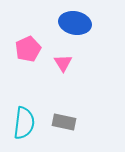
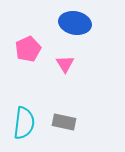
pink triangle: moved 2 px right, 1 px down
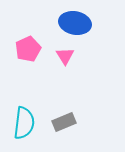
pink triangle: moved 8 px up
gray rectangle: rotated 35 degrees counterclockwise
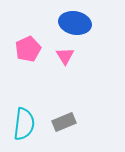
cyan semicircle: moved 1 px down
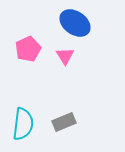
blue ellipse: rotated 24 degrees clockwise
cyan semicircle: moved 1 px left
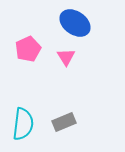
pink triangle: moved 1 px right, 1 px down
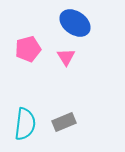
pink pentagon: rotated 10 degrees clockwise
cyan semicircle: moved 2 px right
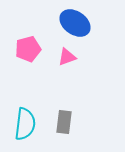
pink triangle: moved 1 px right; rotated 42 degrees clockwise
gray rectangle: rotated 60 degrees counterclockwise
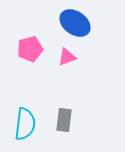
pink pentagon: moved 2 px right
gray rectangle: moved 2 px up
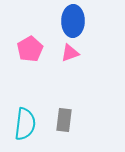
blue ellipse: moved 2 px left, 2 px up; rotated 56 degrees clockwise
pink pentagon: rotated 15 degrees counterclockwise
pink triangle: moved 3 px right, 4 px up
